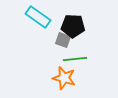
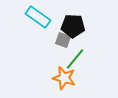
green line: rotated 45 degrees counterclockwise
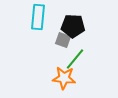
cyan rectangle: rotated 60 degrees clockwise
orange star: rotated 10 degrees counterclockwise
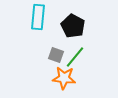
black pentagon: rotated 25 degrees clockwise
gray square: moved 7 px left, 15 px down
green line: moved 2 px up
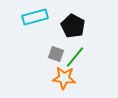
cyan rectangle: moved 3 px left; rotated 70 degrees clockwise
gray square: moved 1 px up
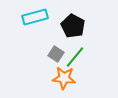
gray square: rotated 14 degrees clockwise
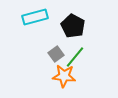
gray square: rotated 21 degrees clockwise
orange star: moved 2 px up
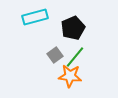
black pentagon: moved 2 px down; rotated 20 degrees clockwise
gray square: moved 1 px left, 1 px down
orange star: moved 6 px right
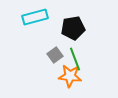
black pentagon: rotated 15 degrees clockwise
green line: moved 2 px down; rotated 60 degrees counterclockwise
